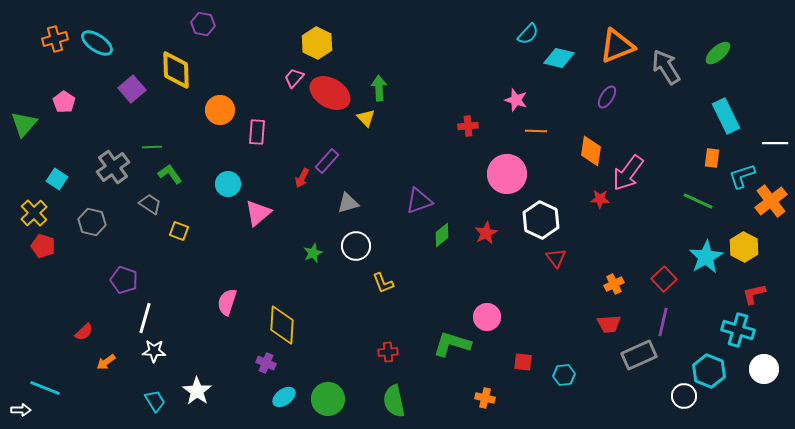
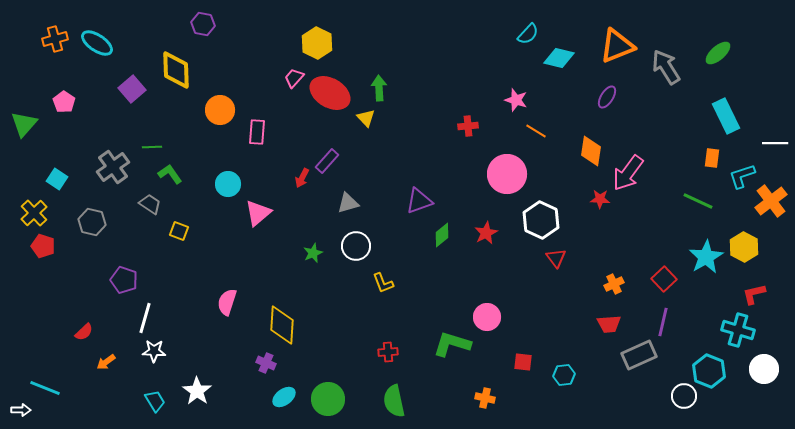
orange line at (536, 131): rotated 30 degrees clockwise
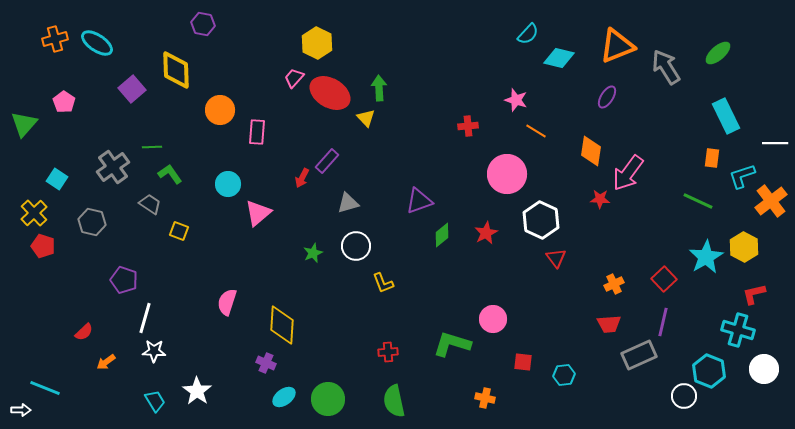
pink circle at (487, 317): moved 6 px right, 2 px down
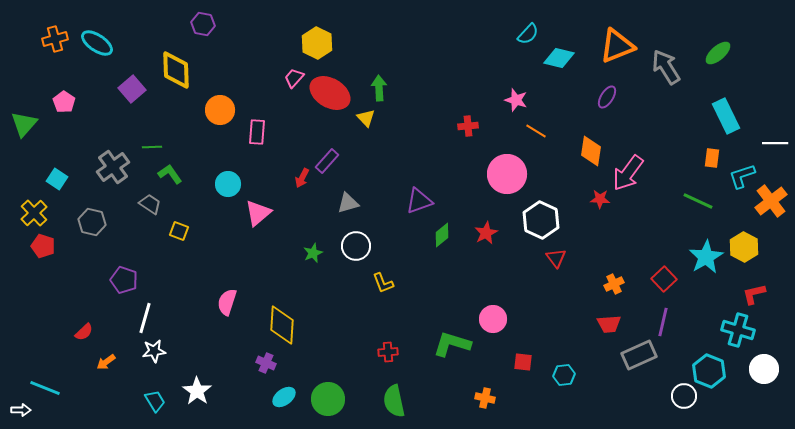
white star at (154, 351): rotated 10 degrees counterclockwise
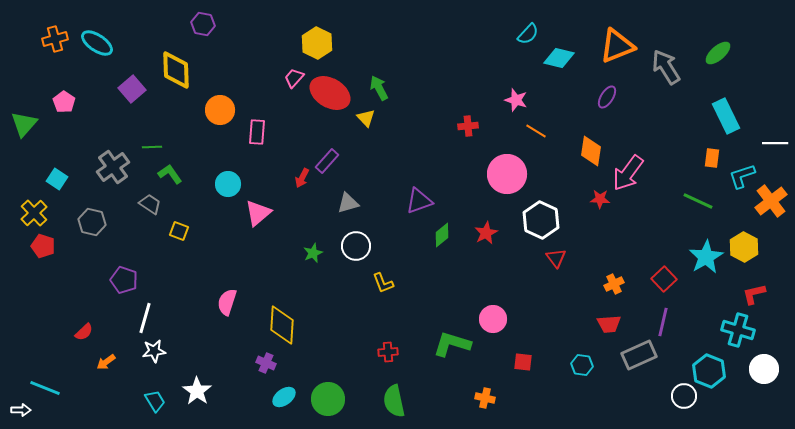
green arrow at (379, 88): rotated 25 degrees counterclockwise
cyan hexagon at (564, 375): moved 18 px right, 10 px up; rotated 15 degrees clockwise
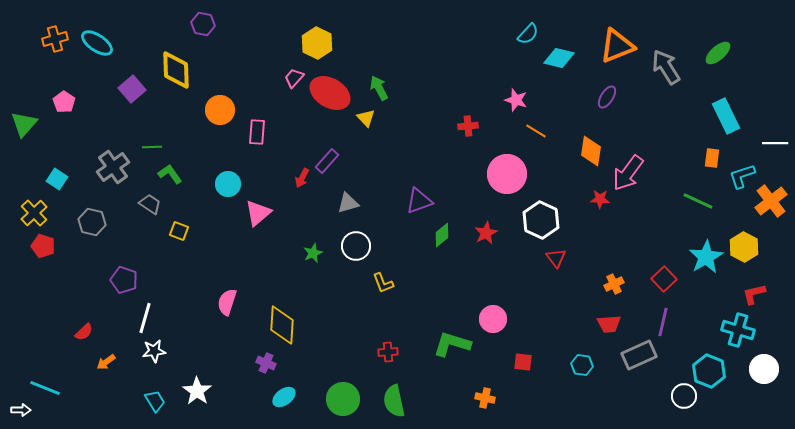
green circle at (328, 399): moved 15 px right
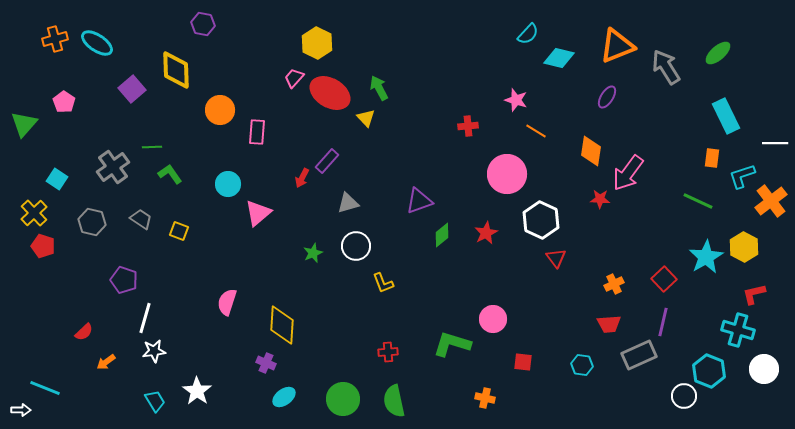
gray trapezoid at (150, 204): moved 9 px left, 15 px down
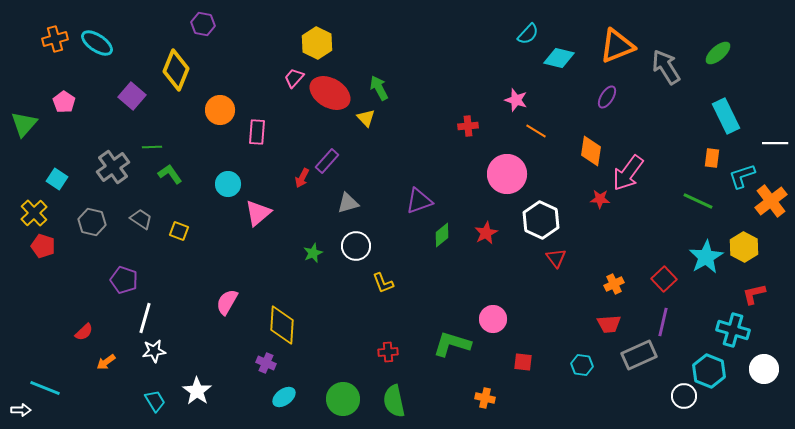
yellow diamond at (176, 70): rotated 24 degrees clockwise
purple square at (132, 89): moved 7 px down; rotated 8 degrees counterclockwise
pink semicircle at (227, 302): rotated 12 degrees clockwise
cyan cross at (738, 330): moved 5 px left
